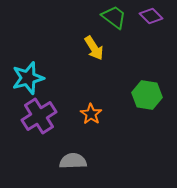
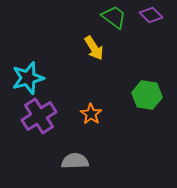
purple diamond: moved 1 px up
gray semicircle: moved 2 px right
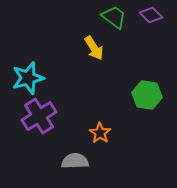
orange star: moved 9 px right, 19 px down
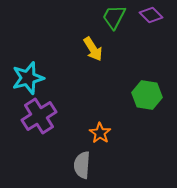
green trapezoid: rotated 100 degrees counterclockwise
yellow arrow: moved 1 px left, 1 px down
gray semicircle: moved 7 px right, 4 px down; rotated 84 degrees counterclockwise
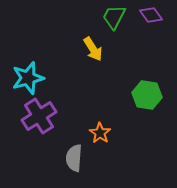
purple diamond: rotated 10 degrees clockwise
gray semicircle: moved 8 px left, 7 px up
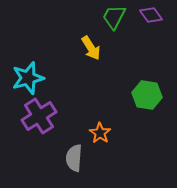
yellow arrow: moved 2 px left, 1 px up
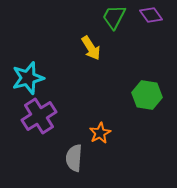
orange star: rotated 10 degrees clockwise
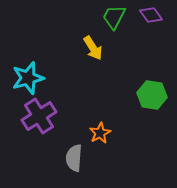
yellow arrow: moved 2 px right
green hexagon: moved 5 px right
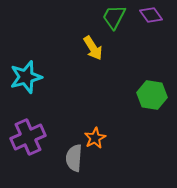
cyan star: moved 2 px left, 1 px up
purple cross: moved 11 px left, 21 px down; rotated 8 degrees clockwise
orange star: moved 5 px left, 5 px down
